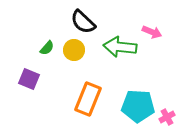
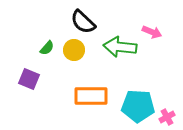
orange rectangle: moved 3 px right, 3 px up; rotated 68 degrees clockwise
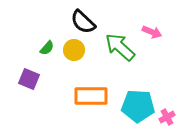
green arrow: rotated 36 degrees clockwise
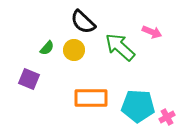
orange rectangle: moved 2 px down
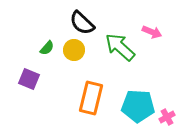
black semicircle: moved 1 px left, 1 px down
orange rectangle: rotated 76 degrees counterclockwise
